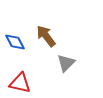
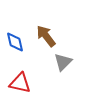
blue diamond: rotated 15 degrees clockwise
gray triangle: moved 3 px left, 1 px up
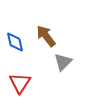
red triangle: rotated 50 degrees clockwise
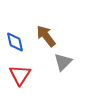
red triangle: moved 8 px up
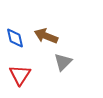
brown arrow: rotated 30 degrees counterclockwise
blue diamond: moved 4 px up
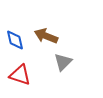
blue diamond: moved 2 px down
red triangle: rotated 45 degrees counterclockwise
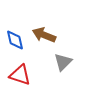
brown arrow: moved 2 px left, 1 px up
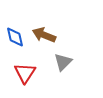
blue diamond: moved 3 px up
red triangle: moved 5 px right, 2 px up; rotated 45 degrees clockwise
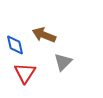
blue diamond: moved 8 px down
